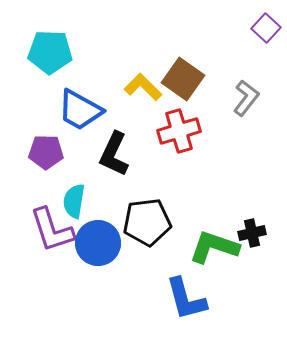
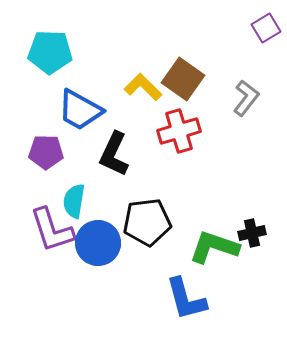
purple square: rotated 16 degrees clockwise
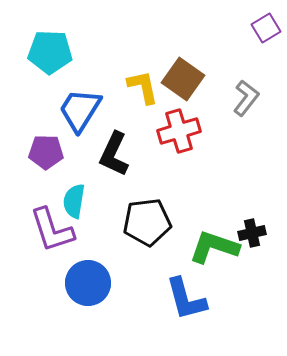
yellow L-shape: rotated 33 degrees clockwise
blue trapezoid: rotated 93 degrees clockwise
blue circle: moved 10 px left, 40 px down
